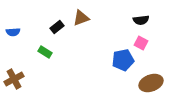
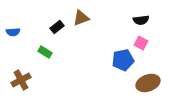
brown cross: moved 7 px right, 1 px down
brown ellipse: moved 3 px left
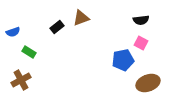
blue semicircle: rotated 16 degrees counterclockwise
green rectangle: moved 16 px left
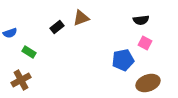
blue semicircle: moved 3 px left, 1 px down
pink square: moved 4 px right
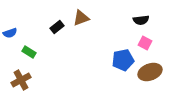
brown ellipse: moved 2 px right, 11 px up
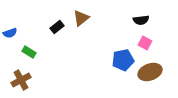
brown triangle: rotated 18 degrees counterclockwise
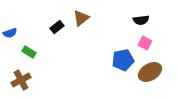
brown ellipse: rotated 10 degrees counterclockwise
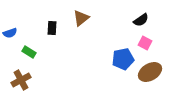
black semicircle: rotated 28 degrees counterclockwise
black rectangle: moved 5 px left, 1 px down; rotated 48 degrees counterclockwise
blue pentagon: moved 1 px up
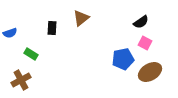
black semicircle: moved 2 px down
green rectangle: moved 2 px right, 2 px down
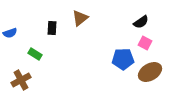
brown triangle: moved 1 px left
green rectangle: moved 4 px right
blue pentagon: rotated 10 degrees clockwise
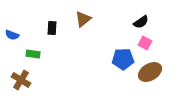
brown triangle: moved 3 px right, 1 px down
blue semicircle: moved 2 px right, 2 px down; rotated 40 degrees clockwise
green rectangle: moved 2 px left; rotated 24 degrees counterclockwise
brown cross: rotated 30 degrees counterclockwise
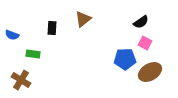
blue pentagon: moved 2 px right
